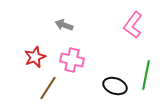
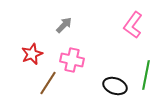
gray arrow: rotated 114 degrees clockwise
red star: moved 3 px left, 3 px up
brown line: moved 5 px up
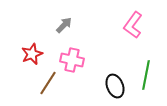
black ellipse: rotated 50 degrees clockwise
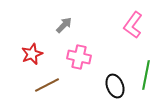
pink cross: moved 7 px right, 3 px up
brown line: moved 1 px left, 2 px down; rotated 30 degrees clockwise
